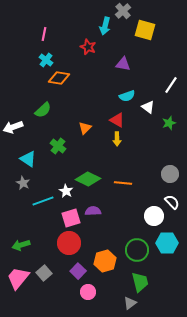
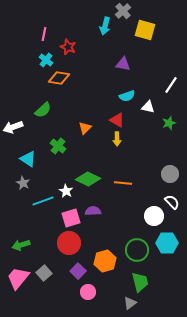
red star: moved 20 px left
white triangle: rotated 24 degrees counterclockwise
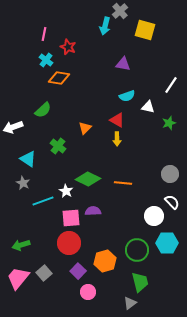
gray cross: moved 3 px left
pink square: rotated 12 degrees clockwise
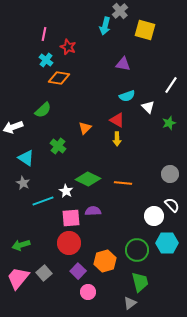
white triangle: rotated 32 degrees clockwise
cyan triangle: moved 2 px left, 1 px up
white semicircle: moved 3 px down
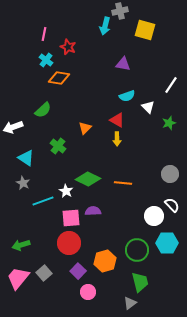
gray cross: rotated 28 degrees clockwise
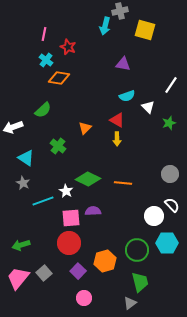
pink circle: moved 4 px left, 6 px down
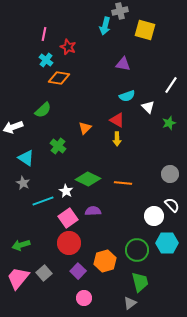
pink square: moved 3 px left; rotated 30 degrees counterclockwise
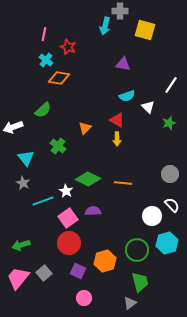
gray cross: rotated 14 degrees clockwise
cyan triangle: rotated 18 degrees clockwise
white circle: moved 2 px left
cyan hexagon: rotated 15 degrees counterclockwise
purple square: rotated 21 degrees counterclockwise
